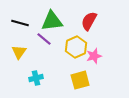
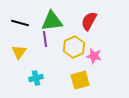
purple line: moved 1 px right; rotated 42 degrees clockwise
yellow hexagon: moved 2 px left
pink star: rotated 28 degrees clockwise
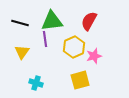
yellow triangle: moved 3 px right
pink star: rotated 28 degrees counterclockwise
cyan cross: moved 5 px down; rotated 32 degrees clockwise
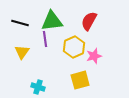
cyan cross: moved 2 px right, 4 px down
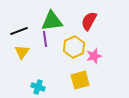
black line: moved 1 px left, 8 px down; rotated 36 degrees counterclockwise
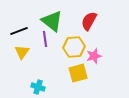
green triangle: rotated 45 degrees clockwise
yellow hexagon: rotated 20 degrees clockwise
yellow square: moved 2 px left, 7 px up
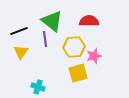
red semicircle: rotated 60 degrees clockwise
yellow triangle: moved 1 px left
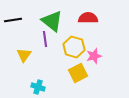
red semicircle: moved 1 px left, 3 px up
black line: moved 6 px left, 11 px up; rotated 12 degrees clockwise
yellow hexagon: rotated 20 degrees clockwise
yellow triangle: moved 3 px right, 3 px down
yellow square: rotated 12 degrees counterclockwise
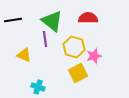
yellow triangle: rotated 42 degrees counterclockwise
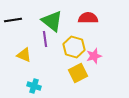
cyan cross: moved 4 px left, 1 px up
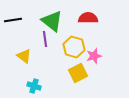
yellow triangle: moved 1 px down; rotated 14 degrees clockwise
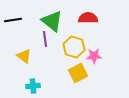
pink star: rotated 14 degrees clockwise
cyan cross: moved 1 px left; rotated 24 degrees counterclockwise
